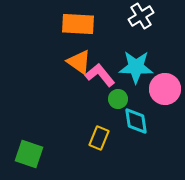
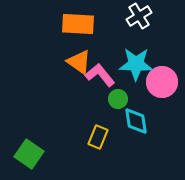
white cross: moved 2 px left
cyan star: moved 3 px up
pink circle: moved 3 px left, 7 px up
yellow rectangle: moved 1 px left, 1 px up
green square: rotated 16 degrees clockwise
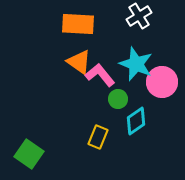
cyan star: rotated 20 degrees clockwise
cyan diamond: rotated 64 degrees clockwise
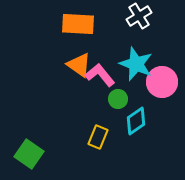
orange triangle: moved 3 px down
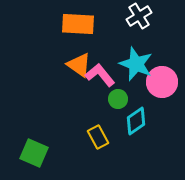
yellow rectangle: rotated 50 degrees counterclockwise
green square: moved 5 px right, 1 px up; rotated 12 degrees counterclockwise
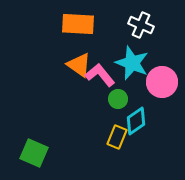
white cross: moved 2 px right, 9 px down; rotated 35 degrees counterclockwise
cyan star: moved 4 px left, 1 px up
yellow rectangle: moved 19 px right; rotated 50 degrees clockwise
